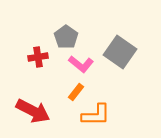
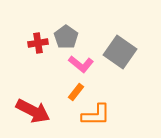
red cross: moved 14 px up
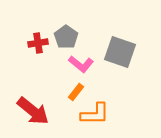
gray square: rotated 16 degrees counterclockwise
red arrow: rotated 12 degrees clockwise
orange L-shape: moved 1 px left, 1 px up
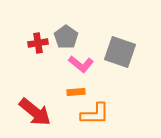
orange rectangle: rotated 48 degrees clockwise
red arrow: moved 2 px right, 1 px down
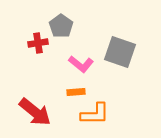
gray pentagon: moved 5 px left, 11 px up
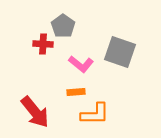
gray pentagon: moved 2 px right
red cross: moved 5 px right, 1 px down; rotated 12 degrees clockwise
red arrow: rotated 12 degrees clockwise
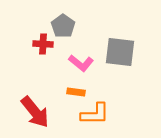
gray square: rotated 12 degrees counterclockwise
pink L-shape: moved 1 px up
orange rectangle: rotated 12 degrees clockwise
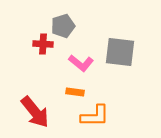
gray pentagon: rotated 20 degrees clockwise
orange rectangle: moved 1 px left
orange L-shape: moved 2 px down
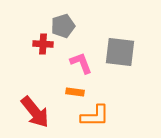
pink L-shape: rotated 150 degrees counterclockwise
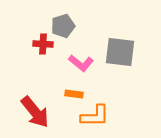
pink L-shape: rotated 150 degrees clockwise
orange rectangle: moved 1 px left, 2 px down
